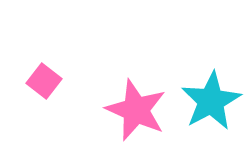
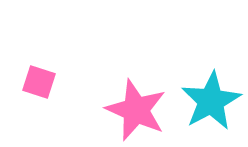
pink square: moved 5 px left, 1 px down; rotated 20 degrees counterclockwise
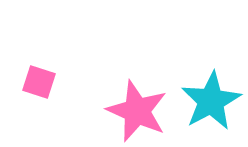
pink star: moved 1 px right, 1 px down
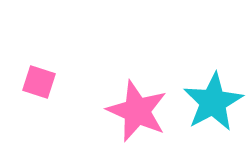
cyan star: moved 2 px right, 1 px down
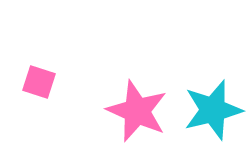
cyan star: moved 8 px down; rotated 14 degrees clockwise
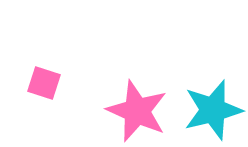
pink square: moved 5 px right, 1 px down
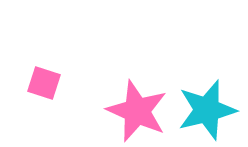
cyan star: moved 6 px left
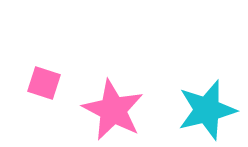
pink star: moved 24 px left, 1 px up; rotated 4 degrees clockwise
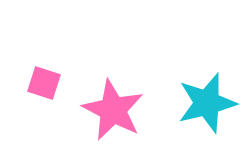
cyan star: moved 7 px up
